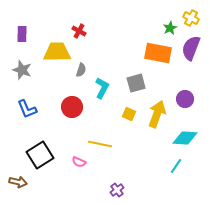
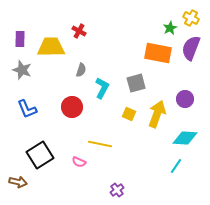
purple rectangle: moved 2 px left, 5 px down
yellow trapezoid: moved 6 px left, 5 px up
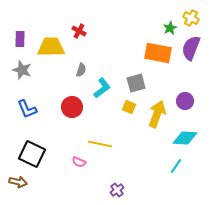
cyan L-shape: rotated 25 degrees clockwise
purple circle: moved 2 px down
yellow square: moved 7 px up
black square: moved 8 px left, 1 px up; rotated 32 degrees counterclockwise
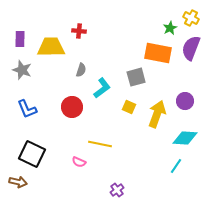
red cross: rotated 24 degrees counterclockwise
gray square: moved 6 px up
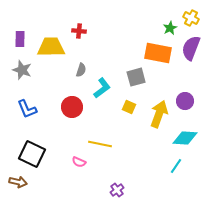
yellow arrow: moved 2 px right
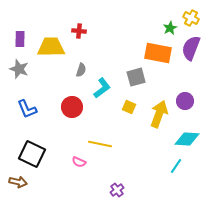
gray star: moved 3 px left, 1 px up
cyan diamond: moved 2 px right, 1 px down
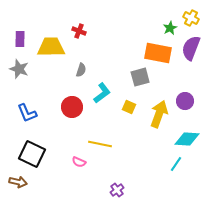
red cross: rotated 16 degrees clockwise
gray square: moved 4 px right
cyan L-shape: moved 5 px down
blue L-shape: moved 4 px down
cyan line: moved 2 px up
